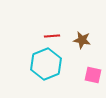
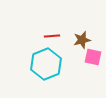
brown star: rotated 24 degrees counterclockwise
pink square: moved 18 px up
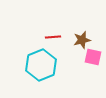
red line: moved 1 px right, 1 px down
cyan hexagon: moved 5 px left, 1 px down
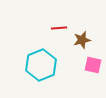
red line: moved 6 px right, 9 px up
pink square: moved 8 px down
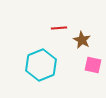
brown star: rotated 30 degrees counterclockwise
